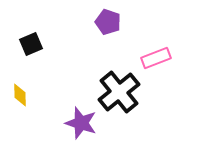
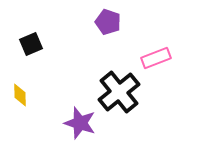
purple star: moved 1 px left
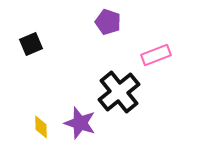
pink rectangle: moved 3 px up
yellow diamond: moved 21 px right, 32 px down
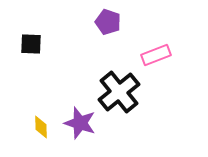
black square: rotated 25 degrees clockwise
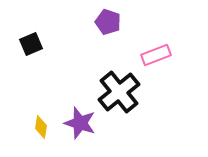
black square: rotated 25 degrees counterclockwise
yellow diamond: rotated 10 degrees clockwise
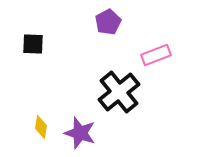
purple pentagon: rotated 25 degrees clockwise
black square: moved 2 px right; rotated 25 degrees clockwise
purple star: moved 10 px down
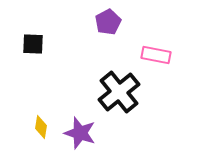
pink rectangle: rotated 32 degrees clockwise
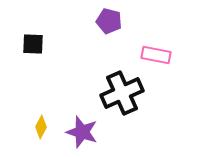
purple pentagon: moved 1 px right, 1 px up; rotated 30 degrees counterclockwise
black cross: moved 3 px right, 1 px down; rotated 15 degrees clockwise
yellow diamond: rotated 20 degrees clockwise
purple star: moved 2 px right, 1 px up
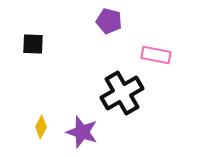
black cross: rotated 6 degrees counterclockwise
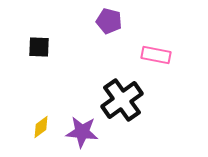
black square: moved 6 px right, 3 px down
black cross: moved 7 px down; rotated 6 degrees counterclockwise
yellow diamond: rotated 25 degrees clockwise
purple star: rotated 12 degrees counterclockwise
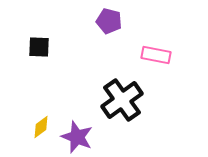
purple star: moved 5 px left, 5 px down; rotated 16 degrees clockwise
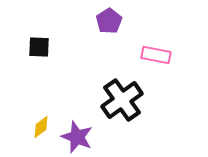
purple pentagon: rotated 25 degrees clockwise
